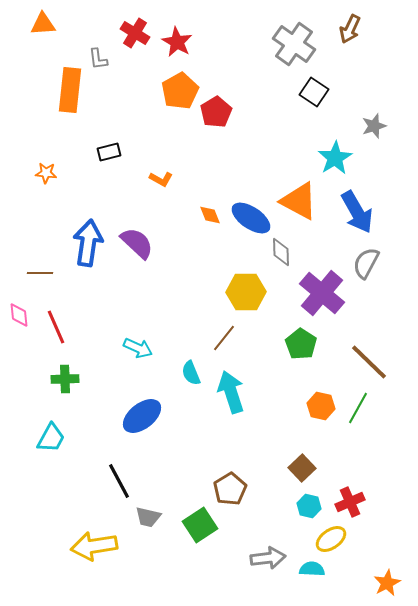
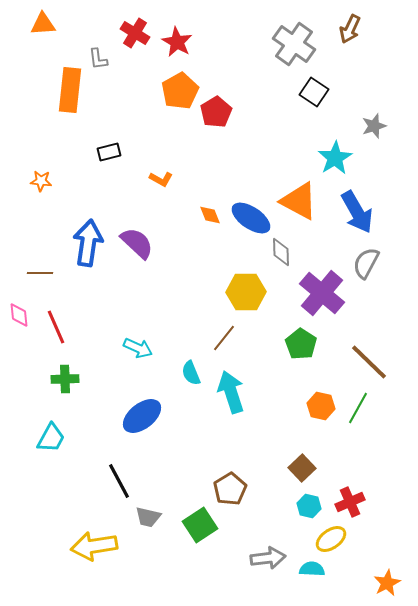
orange star at (46, 173): moved 5 px left, 8 px down
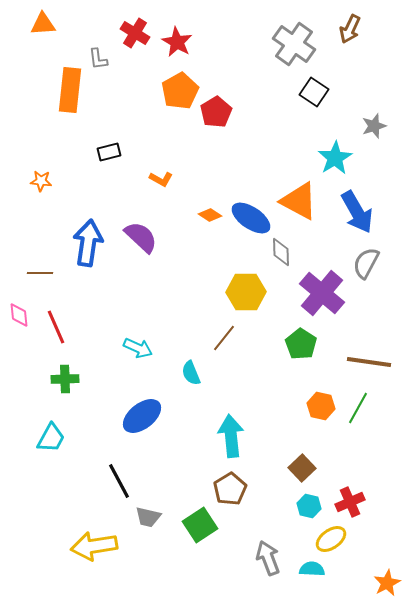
orange diamond at (210, 215): rotated 35 degrees counterclockwise
purple semicircle at (137, 243): moved 4 px right, 6 px up
brown line at (369, 362): rotated 36 degrees counterclockwise
cyan arrow at (231, 392): moved 44 px down; rotated 12 degrees clockwise
gray arrow at (268, 558): rotated 104 degrees counterclockwise
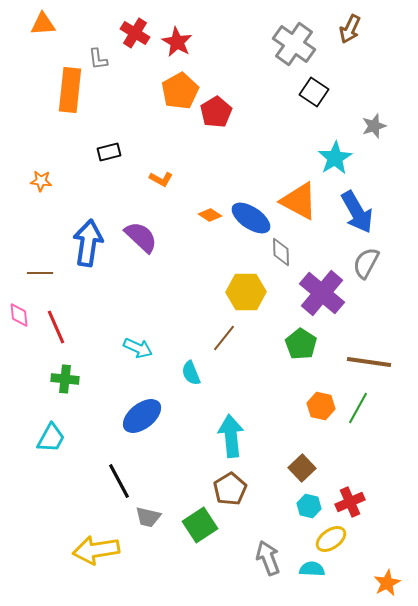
green cross at (65, 379): rotated 8 degrees clockwise
yellow arrow at (94, 546): moved 2 px right, 4 px down
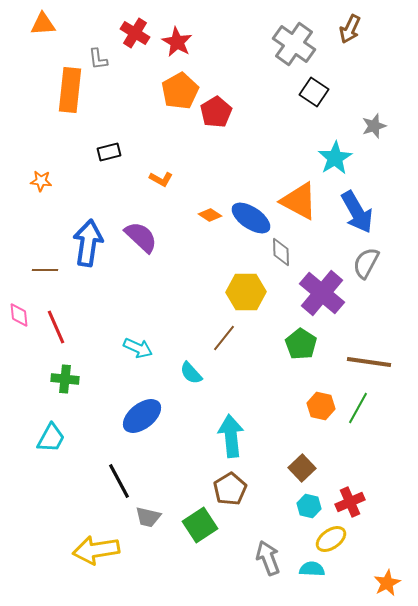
brown line at (40, 273): moved 5 px right, 3 px up
cyan semicircle at (191, 373): rotated 20 degrees counterclockwise
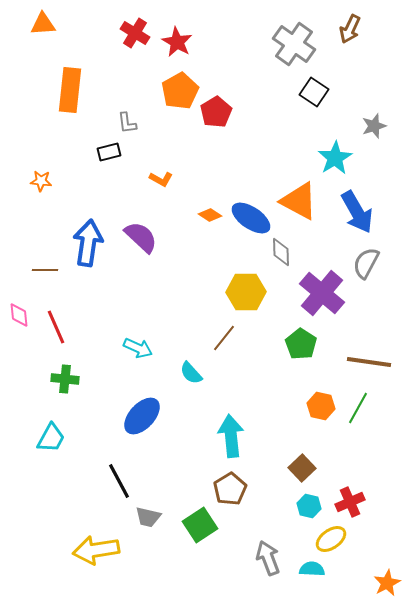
gray L-shape at (98, 59): moved 29 px right, 64 px down
blue ellipse at (142, 416): rotated 9 degrees counterclockwise
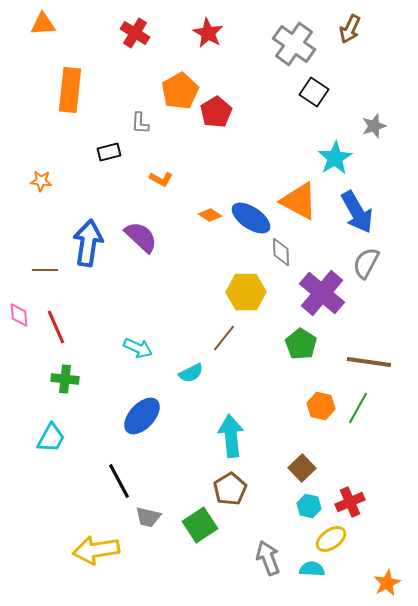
red star at (177, 42): moved 31 px right, 9 px up
gray L-shape at (127, 123): moved 13 px right; rotated 10 degrees clockwise
cyan semicircle at (191, 373): rotated 75 degrees counterclockwise
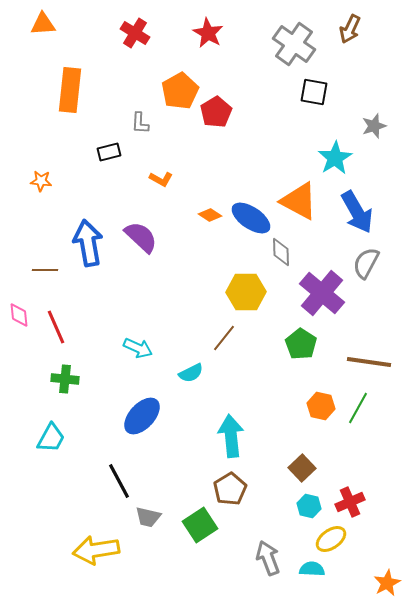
black square at (314, 92): rotated 24 degrees counterclockwise
blue arrow at (88, 243): rotated 18 degrees counterclockwise
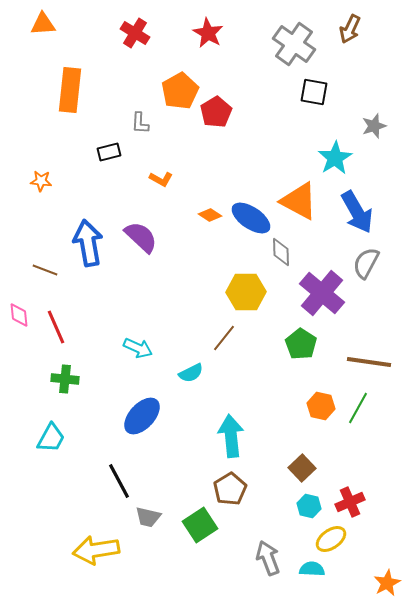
brown line at (45, 270): rotated 20 degrees clockwise
